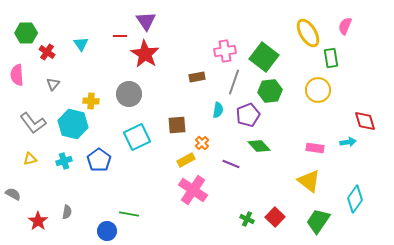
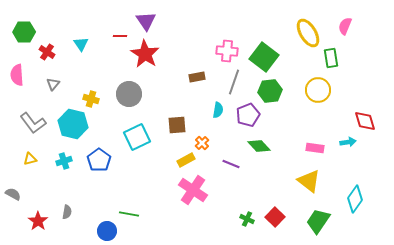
green hexagon at (26, 33): moved 2 px left, 1 px up
pink cross at (225, 51): moved 2 px right; rotated 15 degrees clockwise
yellow cross at (91, 101): moved 2 px up; rotated 14 degrees clockwise
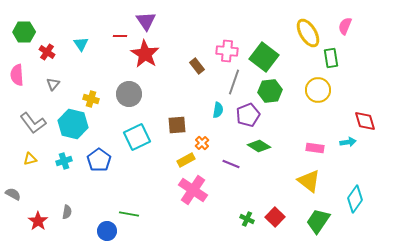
brown rectangle at (197, 77): moved 11 px up; rotated 63 degrees clockwise
green diamond at (259, 146): rotated 15 degrees counterclockwise
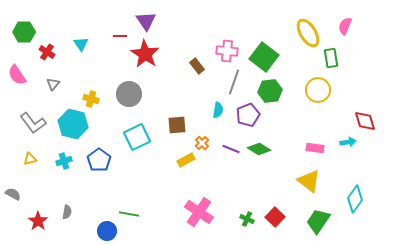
pink semicircle at (17, 75): rotated 30 degrees counterclockwise
green diamond at (259, 146): moved 3 px down
purple line at (231, 164): moved 15 px up
pink cross at (193, 190): moved 6 px right, 22 px down
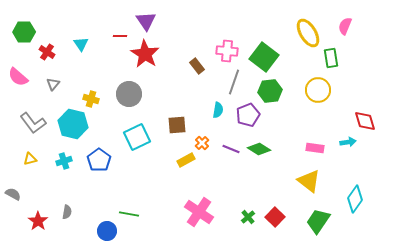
pink semicircle at (17, 75): moved 1 px right, 2 px down; rotated 15 degrees counterclockwise
green cross at (247, 219): moved 1 px right, 2 px up; rotated 24 degrees clockwise
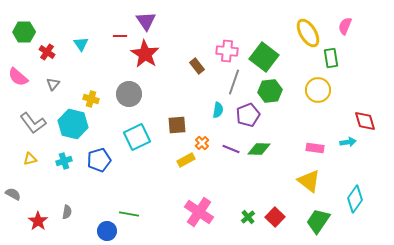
green diamond at (259, 149): rotated 30 degrees counterclockwise
blue pentagon at (99, 160): rotated 20 degrees clockwise
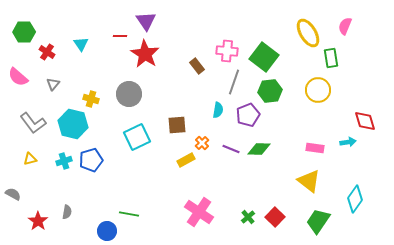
blue pentagon at (99, 160): moved 8 px left
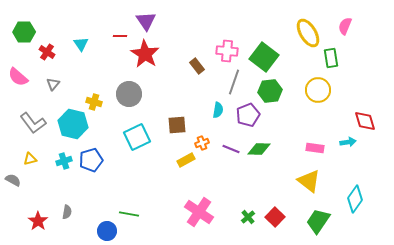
yellow cross at (91, 99): moved 3 px right, 3 px down
orange cross at (202, 143): rotated 24 degrees clockwise
gray semicircle at (13, 194): moved 14 px up
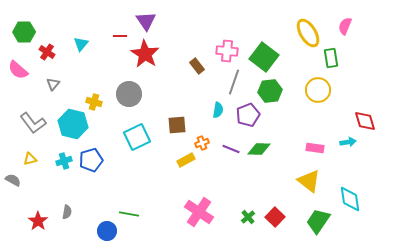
cyan triangle at (81, 44): rotated 14 degrees clockwise
pink semicircle at (18, 77): moved 7 px up
cyan diamond at (355, 199): moved 5 px left; rotated 44 degrees counterclockwise
